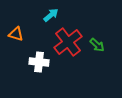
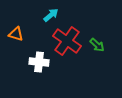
red cross: moved 1 px left, 1 px up; rotated 16 degrees counterclockwise
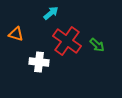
cyan arrow: moved 2 px up
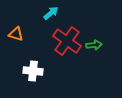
green arrow: moved 3 px left; rotated 49 degrees counterclockwise
white cross: moved 6 px left, 9 px down
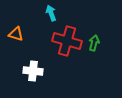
cyan arrow: rotated 70 degrees counterclockwise
red cross: rotated 20 degrees counterclockwise
green arrow: moved 2 px up; rotated 70 degrees counterclockwise
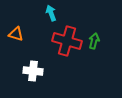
green arrow: moved 2 px up
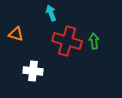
green arrow: rotated 21 degrees counterclockwise
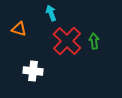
orange triangle: moved 3 px right, 5 px up
red cross: rotated 28 degrees clockwise
